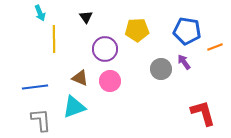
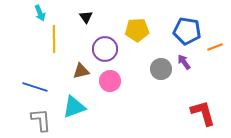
brown triangle: moved 1 px right, 7 px up; rotated 36 degrees counterclockwise
blue line: rotated 25 degrees clockwise
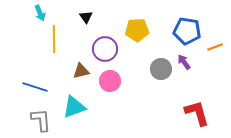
red L-shape: moved 6 px left
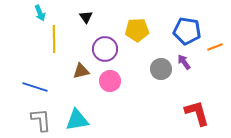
cyan triangle: moved 3 px right, 13 px down; rotated 10 degrees clockwise
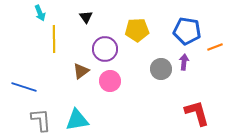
purple arrow: rotated 42 degrees clockwise
brown triangle: rotated 24 degrees counterclockwise
blue line: moved 11 px left
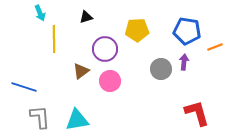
black triangle: rotated 48 degrees clockwise
gray L-shape: moved 1 px left, 3 px up
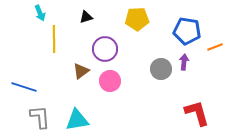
yellow pentagon: moved 11 px up
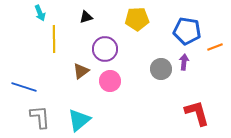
cyan triangle: moved 2 px right; rotated 30 degrees counterclockwise
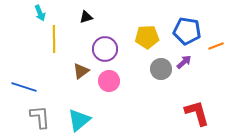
yellow pentagon: moved 10 px right, 18 px down
orange line: moved 1 px right, 1 px up
purple arrow: rotated 42 degrees clockwise
pink circle: moved 1 px left
